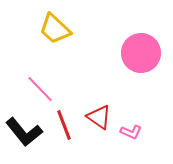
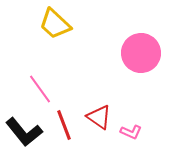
yellow trapezoid: moved 5 px up
pink line: rotated 8 degrees clockwise
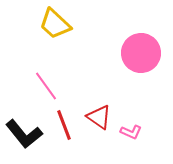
pink line: moved 6 px right, 3 px up
black L-shape: moved 2 px down
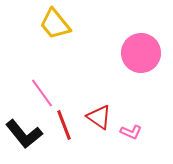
yellow trapezoid: rotated 8 degrees clockwise
pink line: moved 4 px left, 7 px down
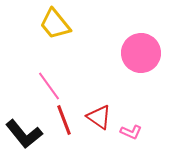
pink line: moved 7 px right, 7 px up
red line: moved 5 px up
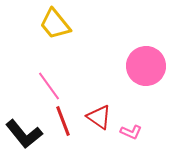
pink circle: moved 5 px right, 13 px down
red line: moved 1 px left, 1 px down
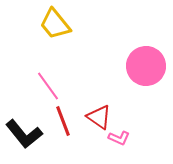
pink line: moved 1 px left
pink L-shape: moved 12 px left, 6 px down
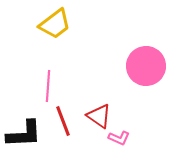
yellow trapezoid: rotated 88 degrees counterclockwise
pink line: rotated 40 degrees clockwise
red triangle: moved 1 px up
black L-shape: rotated 54 degrees counterclockwise
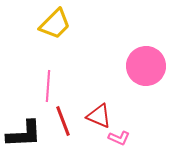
yellow trapezoid: rotated 8 degrees counterclockwise
red triangle: rotated 12 degrees counterclockwise
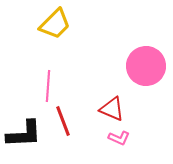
red triangle: moved 13 px right, 7 px up
